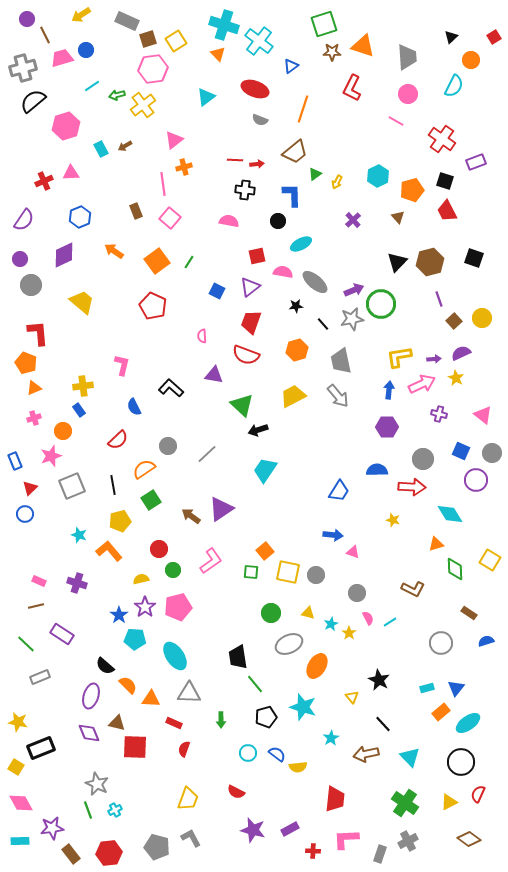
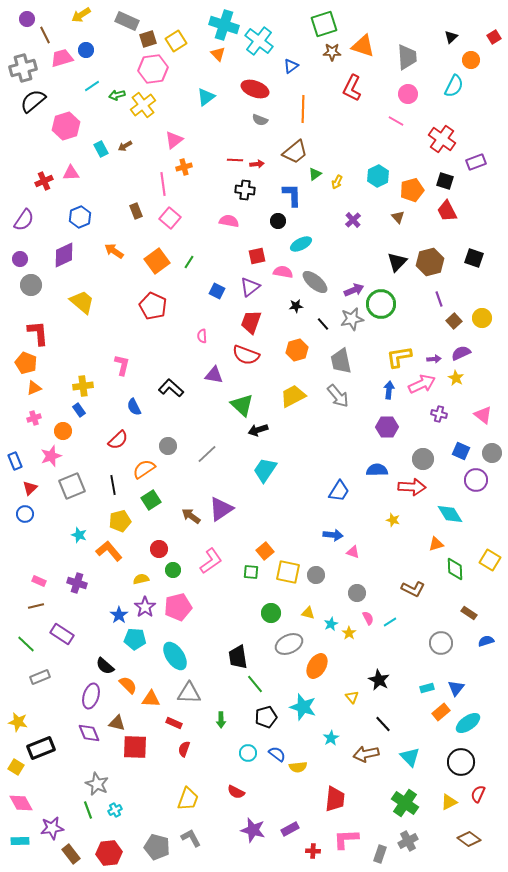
orange line at (303, 109): rotated 16 degrees counterclockwise
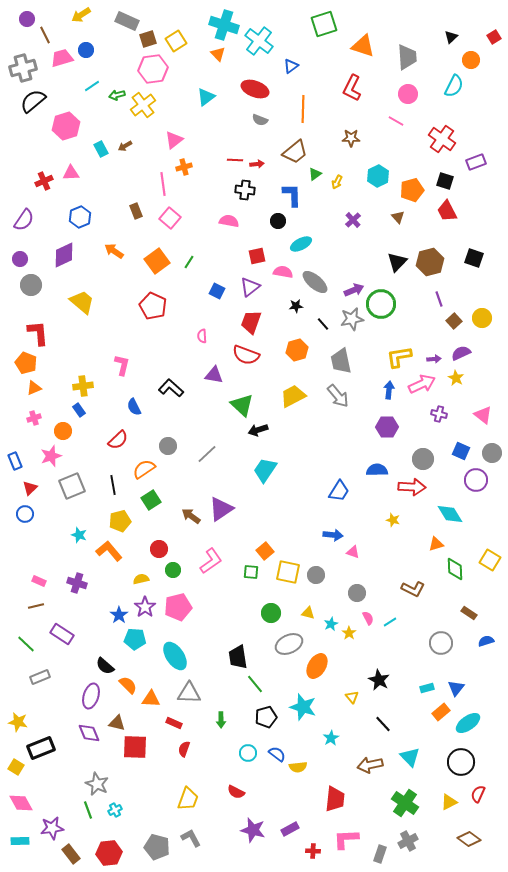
brown star at (332, 52): moved 19 px right, 86 px down
brown arrow at (366, 754): moved 4 px right, 11 px down
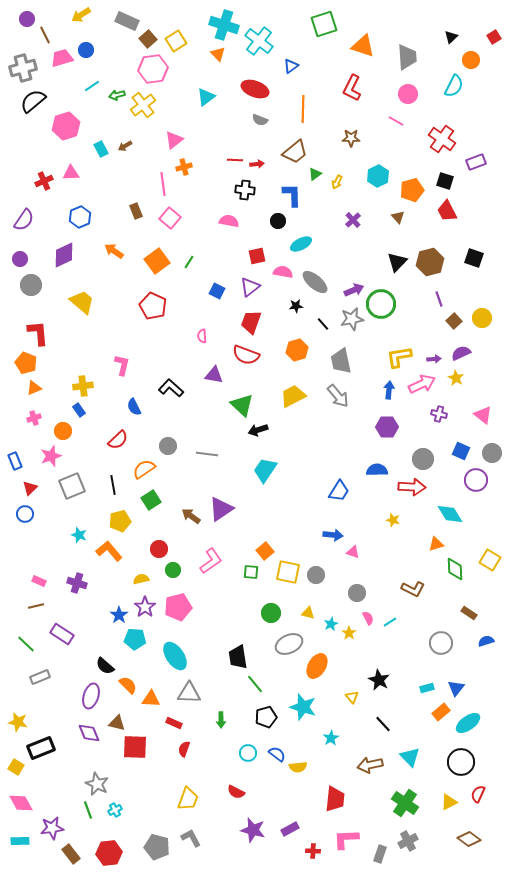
brown square at (148, 39): rotated 24 degrees counterclockwise
gray line at (207, 454): rotated 50 degrees clockwise
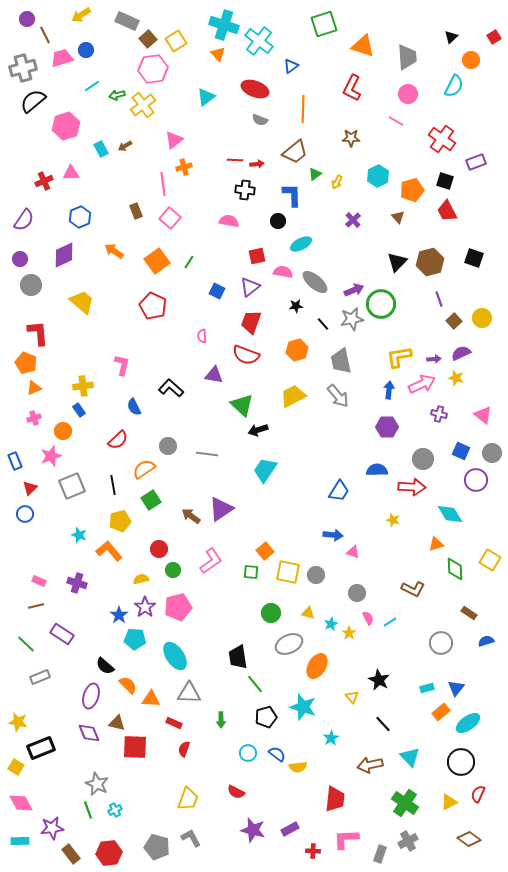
yellow star at (456, 378): rotated 14 degrees counterclockwise
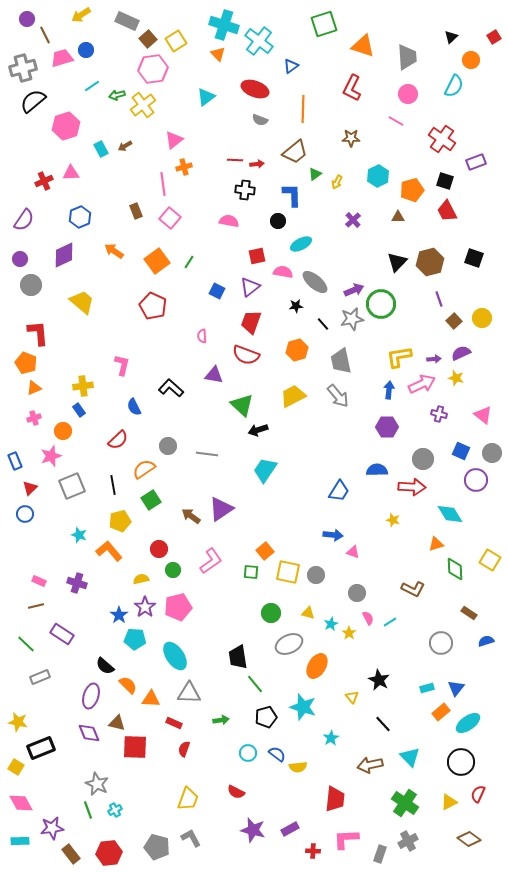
brown triangle at (398, 217): rotated 48 degrees counterclockwise
green arrow at (221, 720): rotated 98 degrees counterclockwise
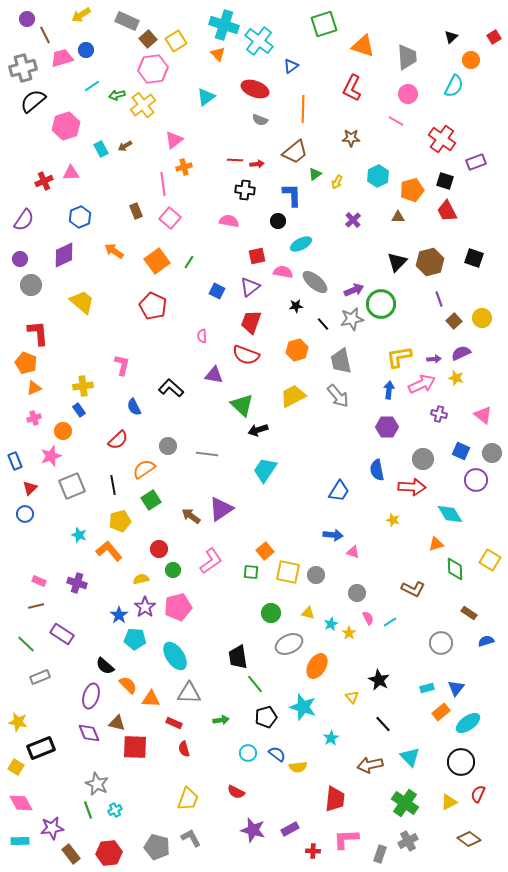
blue semicircle at (377, 470): rotated 100 degrees counterclockwise
red semicircle at (184, 749): rotated 35 degrees counterclockwise
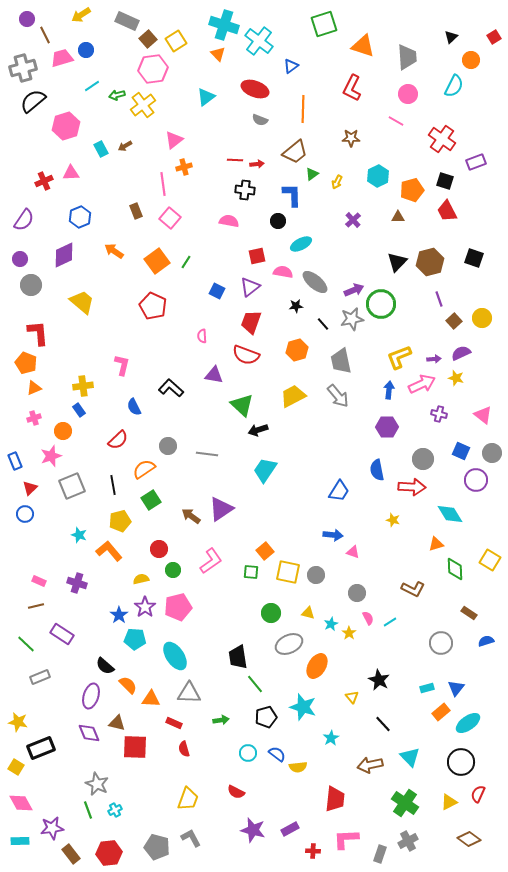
green triangle at (315, 174): moved 3 px left
green line at (189, 262): moved 3 px left
yellow L-shape at (399, 357): rotated 12 degrees counterclockwise
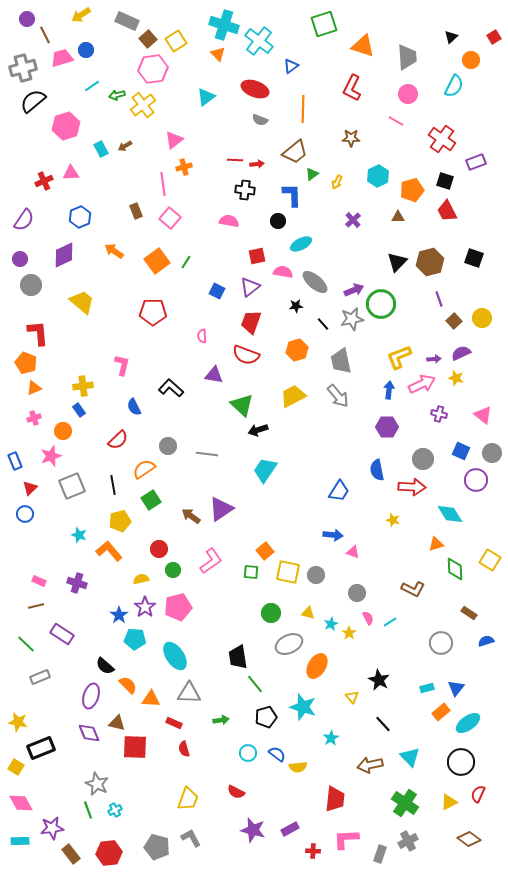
red pentagon at (153, 306): moved 6 px down; rotated 24 degrees counterclockwise
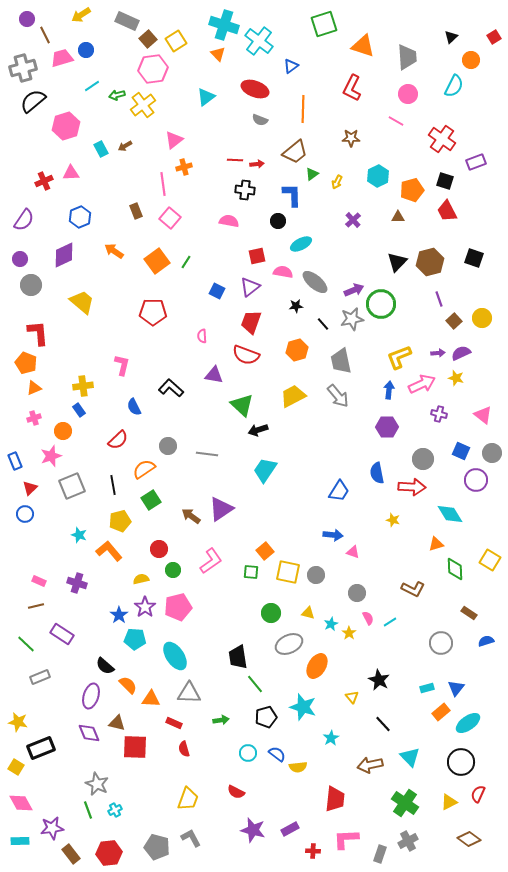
purple arrow at (434, 359): moved 4 px right, 6 px up
blue semicircle at (377, 470): moved 3 px down
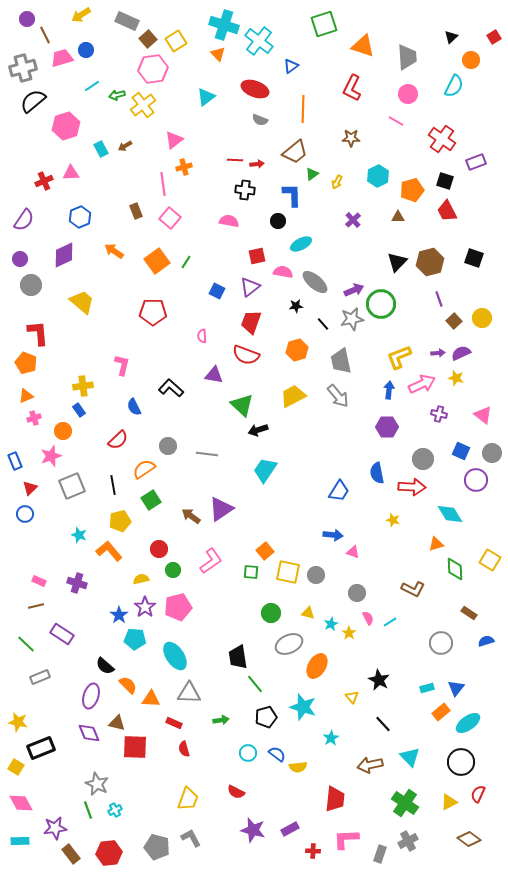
orange triangle at (34, 388): moved 8 px left, 8 px down
purple star at (52, 828): moved 3 px right
